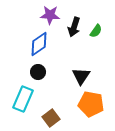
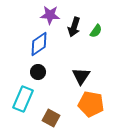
brown square: rotated 24 degrees counterclockwise
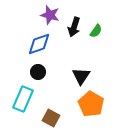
purple star: rotated 12 degrees clockwise
blue diamond: rotated 15 degrees clockwise
orange pentagon: rotated 20 degrees clockwise
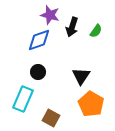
black arrow: moved 2 px left
blue diamond: moved 4 px up
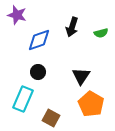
purple star: moved 33 px left
green semicircle: moved 5 px right, 2 px down; rotated 40 degrees clockwise
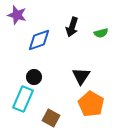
black circle: moved 4 px left, 5 px down
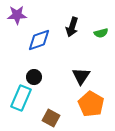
purple star: rotated 18 degrees counterclockwise
cyan rectangle: moved 2 px left, 1 px up
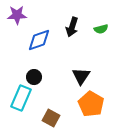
green semicircle: moved 4 px up
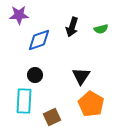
purple star: moved 2 px right
black circle: moved 1 px right, 2 px up
cyan rectangle: moved 3 px right, 3 px down; rotated 20 degrees counterclockwise
brown square: moved 1 px right, 1 px up; rotated 36 degrees clockwise
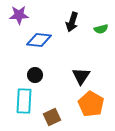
black arrow: moved 5 px up
blue diamond: rotated 25 degrees clockwise
